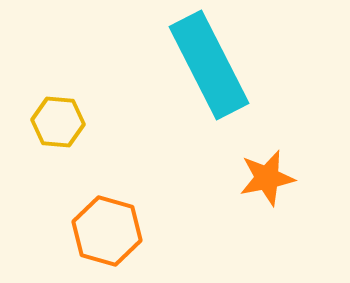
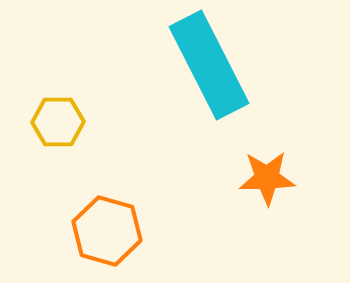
yellow hexagon: rotated 6 degrees counterclockwise
orange star: rotated 10 degrees clockwise
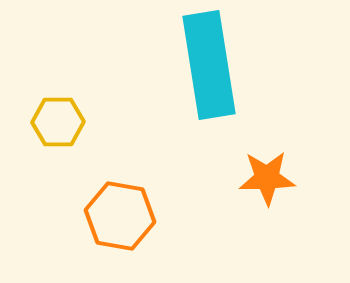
cyan rectangle: rotated 18 degrees clockwise
orange hexagon: moved 13 px right, 15 px up; rotated 6 degrees counterclockwise
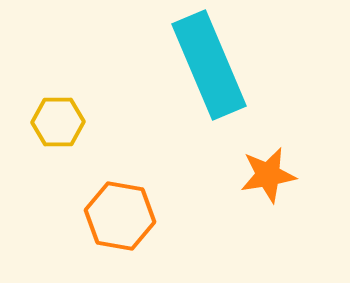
cyan rectangle: rotated 14 degrees counterclockwise
orange star: moved 1 px right, 3 px up; rotated 8 degrees counterclockwise
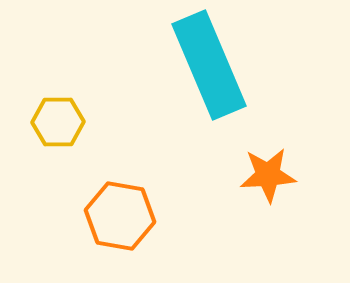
orange star: rotated 6 degrees clockwise
